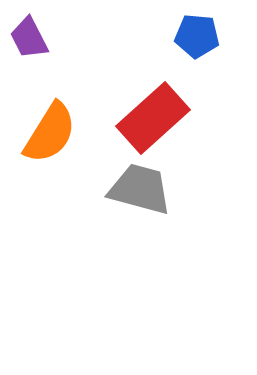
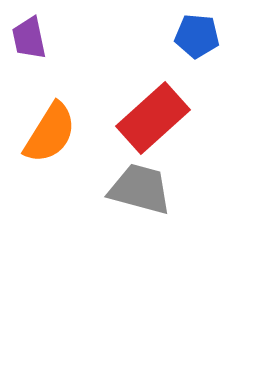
purple trapezoid: rotated 15 degrees clockwise
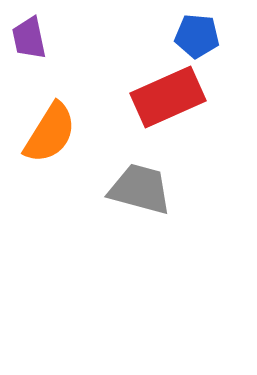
red rectangle: moved 15 px right, 21 px up; rotated 18 degrees clockwise
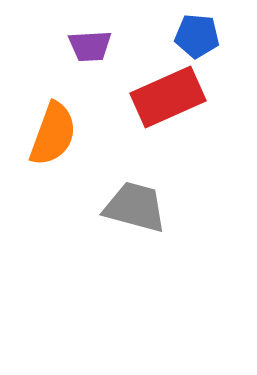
purple trapezoid: moved 61 px right, 8 px down; rotated 81 degrees counterclockwise
orange semicircle: moved 3 px right, 1 px down; rotated 12 degrees counterclockwise
gray trapezoid: moved 5 px left, 18 px down
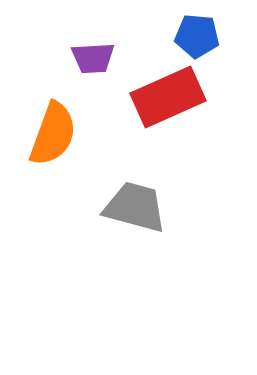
purple trapezoid: moved 3 px right, 12 px down
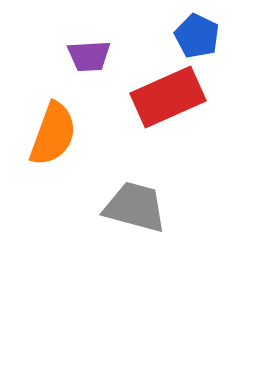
blue pentagon: rotated 21 degrees clockwise
purple trapezoid: moved 4 px left, 2 px up
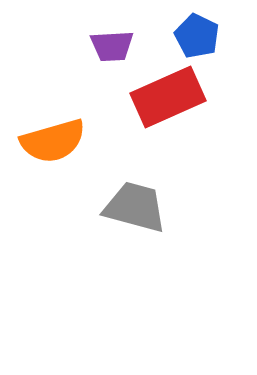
purple trapezoid: moved 23 px right, 10 px up
orange semicircle: moved 7 px down; rotated 54 degrees clockwise
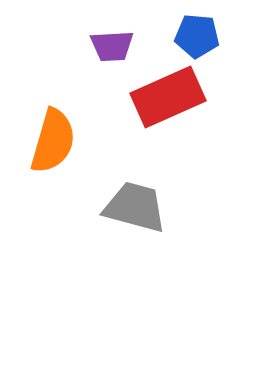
blue pentagon: rotated 21 degrees counterclockwise
orange semicircle: rotated 58 degrees counterclockwise
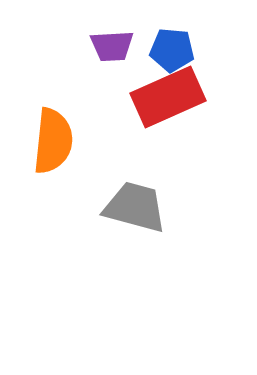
blue pentagon: moved 25 px left, 14 px down
orange semicircle: rotated 10 degrees counterclockwise
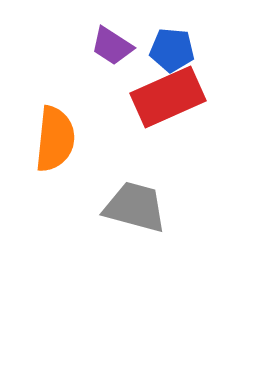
purple trapezoid: rotated 36 degrees clockwise
orange semicircle: moved 2 px right, 2 px up
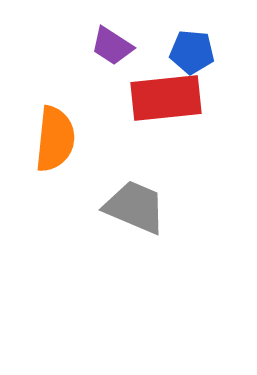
blue pentagon: moved 20 px right, 2 px down
red rectangle: moved 2 px left, 1 px down; rotated 18 degrees clockwise
gray trapezoid: rotated 8 degrees clockwise
